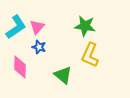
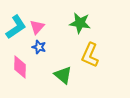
green star: moved 5 px left, 3 px up
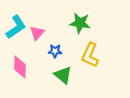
pink triangle: moved 6 px down
blue star: moved 16 px right, 4 px down; rotated 16 degrees counterclockwise
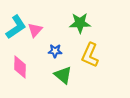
green star: rotated 10 degrees counterclockwise
pink triangle: moved 2 px left, 3 px up
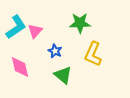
pink triangle: moved 1 px down
blue star: rotated 24 degrees clockwise
yellow L-shape: moved 3 px right, 1 px up
pink diamond: rotated 15 degrees counterclockwise
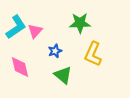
blue star: rotated 24 degrees clockwise
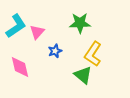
cyan L-shape: moved 1 px up
pink triangle: moved 2 px right, 1 px down
yellow L-shape: rotated 10 degrees clockwise
green triangle: moved 20 px right
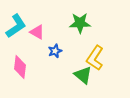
pink triangle: rotated 42 degrees counterclockwise
yellow L-shape: moved 2 px right, 4 px down
pink diamond: rotated 20 degrees clockwise
